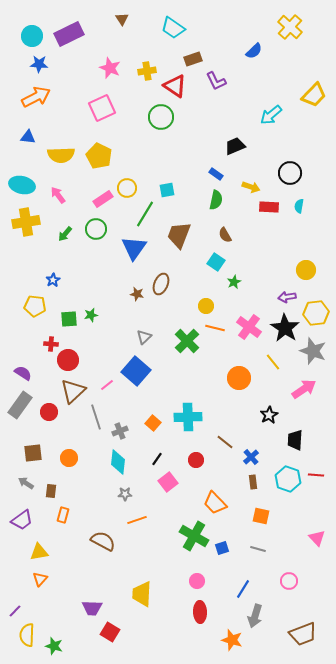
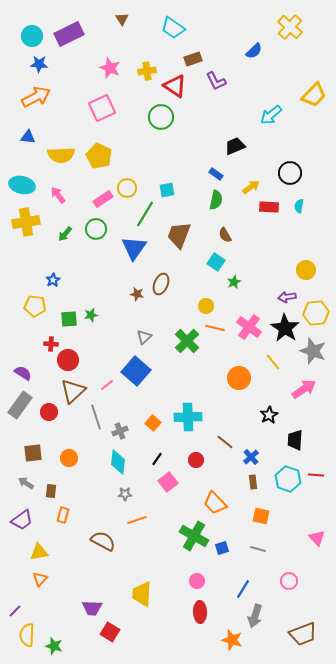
yellow arrow at (251, 187): rotated 54 degrees counterclockwise
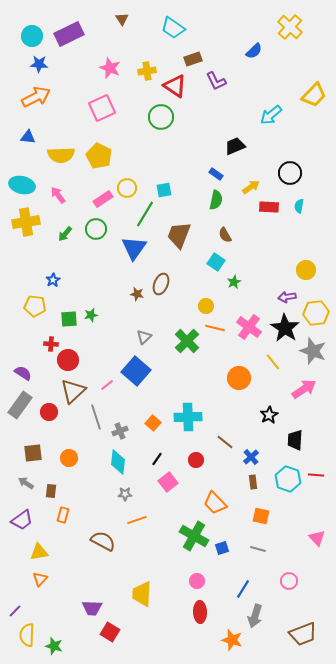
cyan square at (167, 190): moved 3 px left
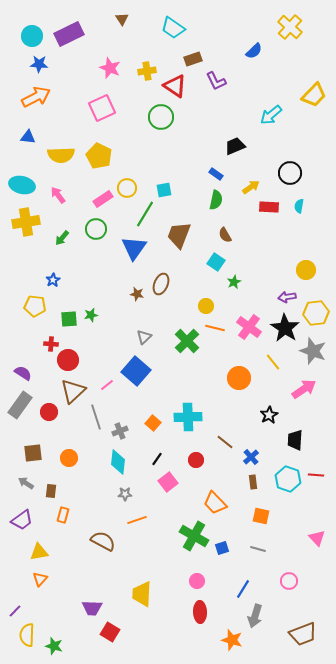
green arrow at (65, 234): moved 3 px left, 4 px down
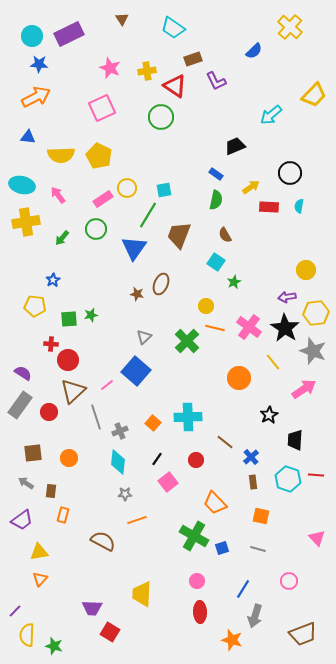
green line at (145, 214): moved 3 px right, 1 px down
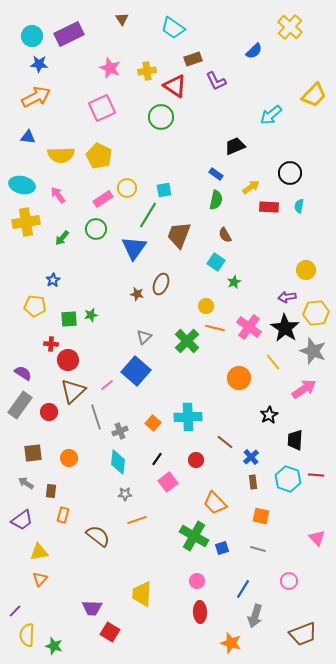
brown semicircle at (103, 541): moved 5 px left, 5 px up; rotated 10 degrees clockwise
orange star at (232, 640): moved 1 px left, 3 px down
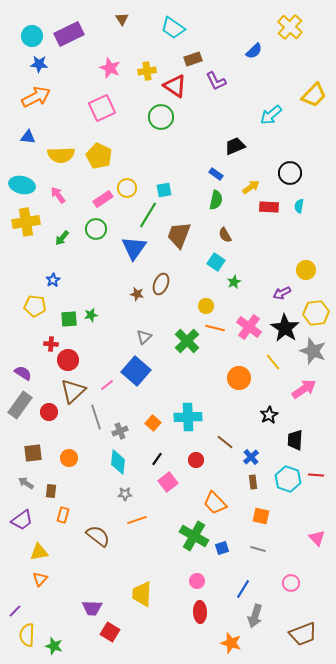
purple arrow at (287, 297): moved 5 px left, 4 px up; rotated 18 degrees counterclockwise
pink circle at (289, 581): moved 2 px right, 2 px down
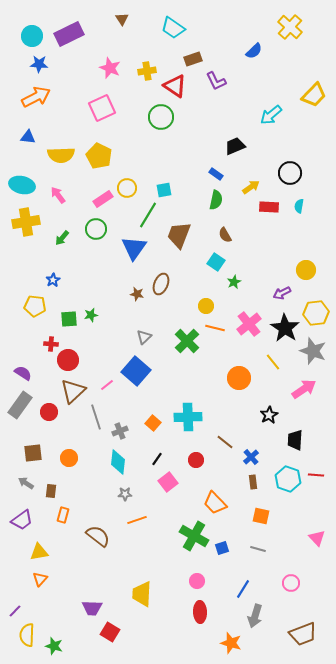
pink cross at (249, 327): moved 3 px up; rotated 15 degrees clockwise
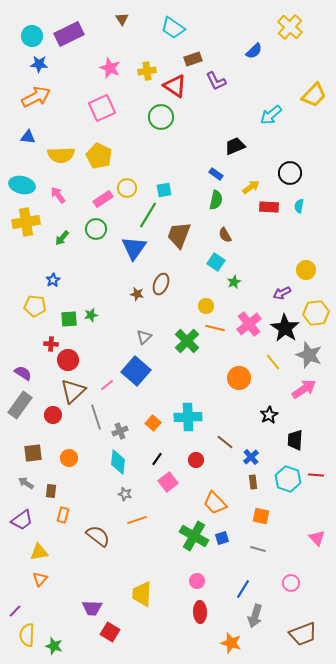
gray star at (313, 351): moved 4 px left, 4 px down
red circle at (49, 412): moved 4 px right, 3 px down
gray star at (125, 494): rotated 16 degrees clockwise
blue square at (222, 548): moved 10 px up
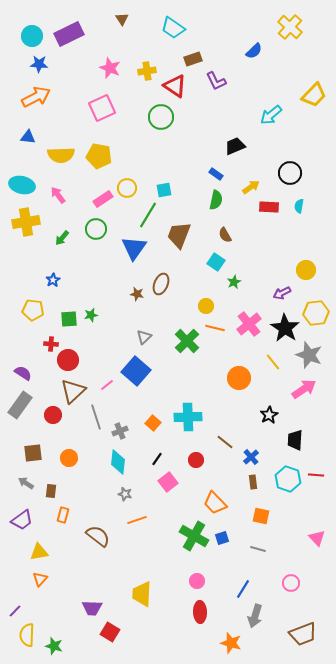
yellow pentagon at (99, 156): rotated 15 degrees counterclockwise
yellow pentagon at (35, 306): moved 2 px left, 4 px down
